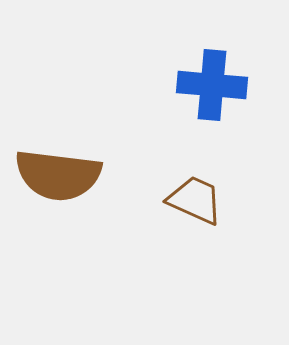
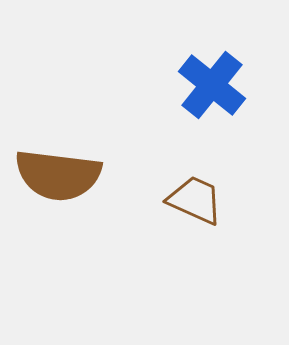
blue cross: rotated 34 degrees clockwise
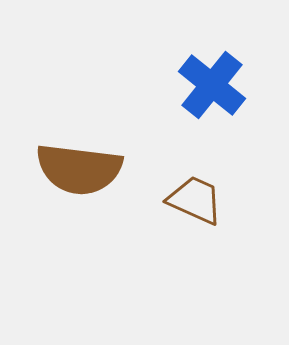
brown semicircle: moved 21 px right, 6 px up
